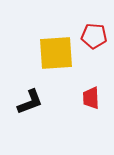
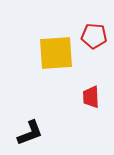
red trapezoid: moved 1 px up
black L-shape: moved 31 px down
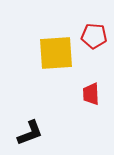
red trapezoid: moved 3 px up
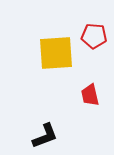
red trapezoid: moved 1 px left, 1 px down; rotated 10 degrees counterclockwise
black L-shape: moved 15 px right, 3 px down
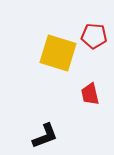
yellow square: moved 2 px right; rotated 21 degrees clockwise
red trapezoid: moved 1 px up
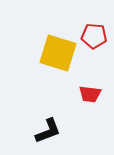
red trapezoid: rotated 70 degrees counterclockwise
black L-shape: moved 3 px right, 5 px up
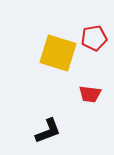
red pentagon: moved 2 px down; rotated 15 degrees counterclockwise
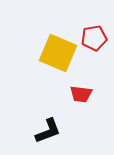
yellow square: rotated 6 degrees clockwise
red trapezoid: moved 9 px left
